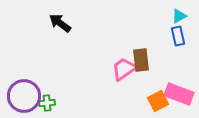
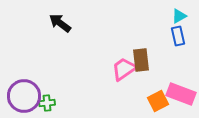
pink rectangle: moved 2 px right
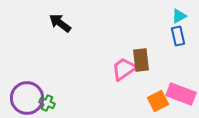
purple circle: moved 3 px right, 2 px down
green cross: rotated 28 degrees clockwise
